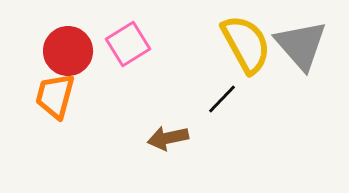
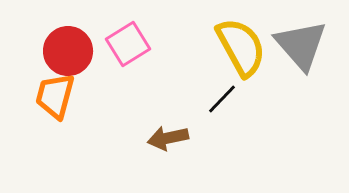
yellow semicircle: moved 5 px left, 3 px down
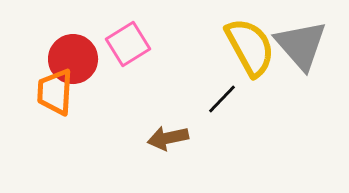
yellow semicircle: moved 9 px right
red circle: moved 5 px right, 8 px down
orange trapezoid: moved 4 px up; rotated 12 degrees counterclockwise
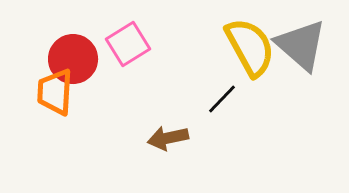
gray triangle: rotated 8 degrees counterclockwise
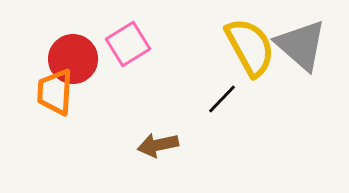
brown arrow: moved 10 px left, 7 px down
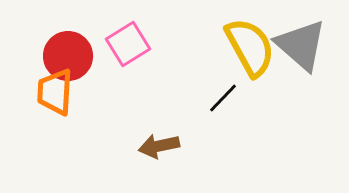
red circle: moved 5 px left, 3 px up
black line: moved 1 px right, 1 px up
brown arrow: moved 1 px right, 1 px down
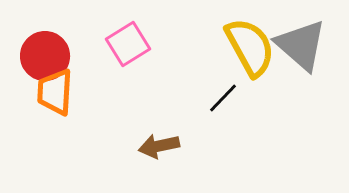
red circle: moved 23 px left
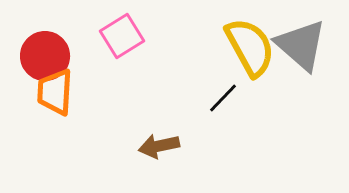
pink square: moved 6 px left, 8 px up
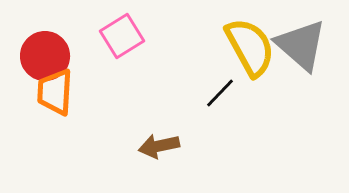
black line: moved 3 px left, 5 px up
